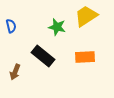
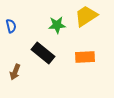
green star: moved 2 px up; rotated 18 degrees counterclockwise
black rectangle: moved 3 px up
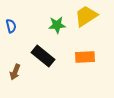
black rectangle: moved 3 px down
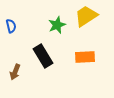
green star: rotated 18 degrees counterclockwise
black rectangle: rotated 20 degrees clockwise
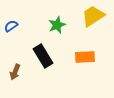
yellow trapezoid: moved 7 px right
blue semicircle: rotated 112 degrees counterclockwise
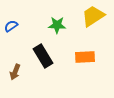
green star: rotated 24 degrees clockwise
